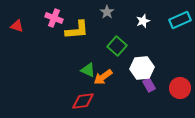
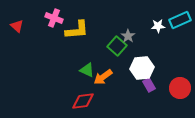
gray star: moved 21 px right, 24 px down
white star: moved 15 px right, 5 px down; rotated 16 degrees clockwise
red triangle: rotated 24 degrees clockwise
green triangle: moved 1 px left
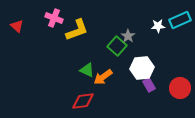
yellow L-shape: rotated 15 degrees counterclockwise
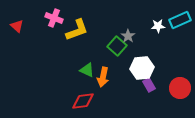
orange arrow: rotated 42 degrees counterclockwise
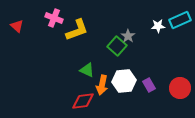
white hexagon: moved 18 px left, 13 px down
orange arrow: moved 1 px left, 8 px down
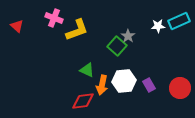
cyan rectangle: moved 1 px left, 1 px down
